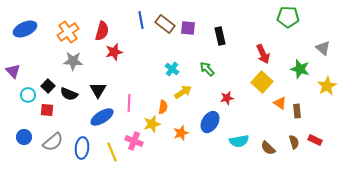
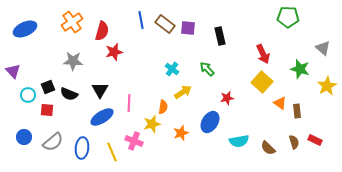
orange cross at (68, 32): moved 4 px right, 10 px up
black square at (48, 86): moved 1 px down; rotated 24 degrees clockwise
black triangle at (98, 90): moved 2 px right
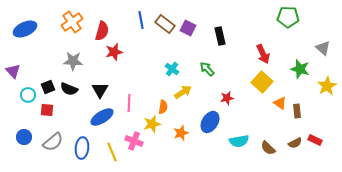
purple square at (188, 28): rotated 21 degrees clockwise
black semicircle at (69, 94): moved 5 px up
brown semicircle at (294, 142): moved 1 px right, 1 px down; rotated 80 degrees clockwise
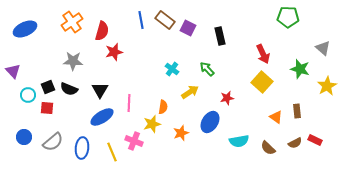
brown rectangle at (165, 24): moved 4 px up
yellow arrow at (183, 92): moved 7 px right
orange triangle at (280, 103): moved 4 px left, 14 px down
red square at (47, 110): moved 2 px up
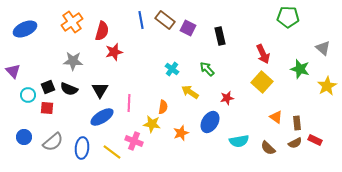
yellow arrow at (190, 92): rotated 114 degrees counterclockwise
brown rectangle at (297, 111): moved 12 px down
yellow star at (152, 124): rotated 24 degrees clockwise
yellow line at (112, 152): rotated 30 degrees counterclockwise
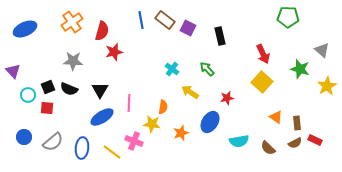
gray triangle at (323, 48): moved 1 px left, 2 px down
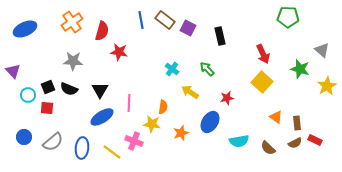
red star at (114, 52): moved 5 px right; rotated 24 degrees clockwise
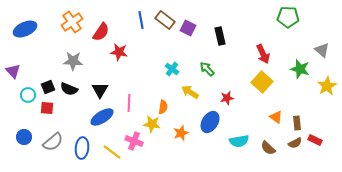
red semicircle at (102, 31): moved 1 px left, 1 px down; rotated 18 degrees clockwise
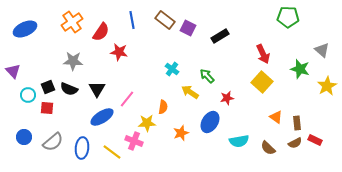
blue line at (141, 20): moved 9 px left
black rectangle at (220, 36): rotated 72 degrees clockwise
green arrow at (207, 69): moved 7 px down
black triangle at (100, 90): moved 3 px left, 1 px up
pink line at (129, 103): moved 2 px left, 4 px up; rotated 36 degrees clockwise
yellow star at (152, 124): moved 5 px left, 1 px up; rotated 12 degrees counterclockwise
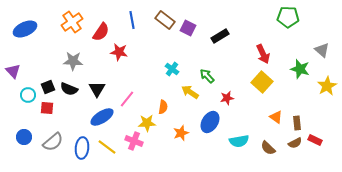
yellow line at (112, 152): moved 5 px left, 5 px up
